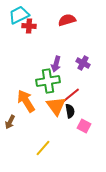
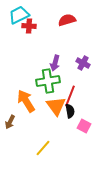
purple arrow: moved 1 px left, 1 px up
red line: rotated 30 degrees counterclockwise
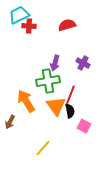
red semicircle: moved 5 px down
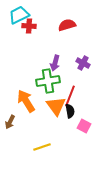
yellow line: moved 1 px left, 1 px up; rotated 30 degrees clockwise
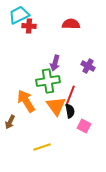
red semicircle: moved 4 px right, 1 px up; rotated 18 degrees clockwise
purple cross: moved 5 px right, 3 px down
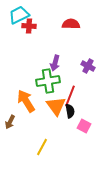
yellow line: rotated 42 degrees counterclockwise
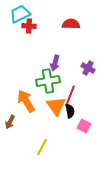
cyan trapezoid: moved 1 px right, 1 px up
purple cross: moved 2 px down
